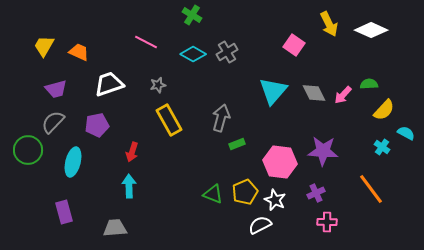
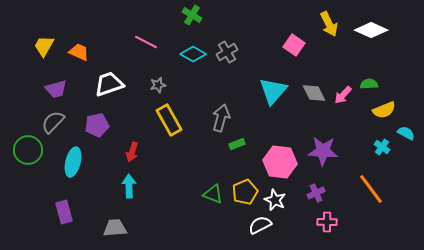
yellow semicircle: rotated 25 degrees clockwise
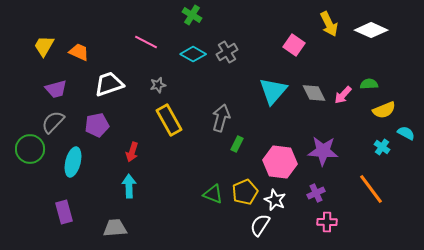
green rectangle: rotated 42 degrees counterclockwise
green circle: moved 2 px right, 1 px up
white semicircle: rotated 30 degrees counterclockwise
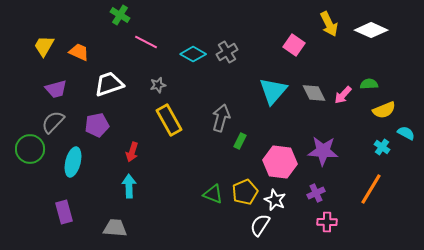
green cross: moved 72 px left
green rectangle: moved 3 px right, 3 px up
orange line: rotated 68 degrees clockwise
gray trapezoid: rotated 10 degrees clockwise
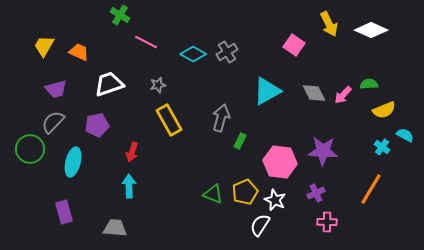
cyan triangle: moved 6 px left; rotated 20 degrees clockwise
cyan semicircle: moved 1 px left, 2 px down
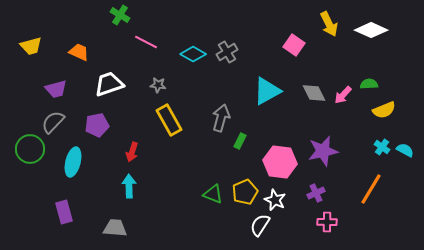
yellow trapezoid: moved 13 px left; rotated 135 degrees counterclockwise
gray star: rotated 21 degrees clockwise
cyan semicircle: moved 15 px down
purple star: rotated 16 degrees counterclockwise
